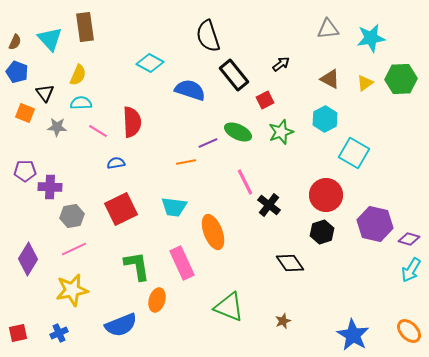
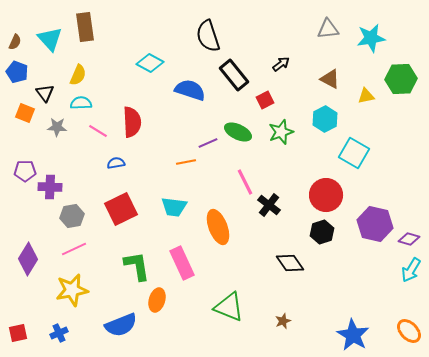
yellow triangle at (365, 83): moved 1 px right, 13 px down; rotated 24 degrees clockwise
orange ellipse at (213, 232): moved 5 px right, 5 px up
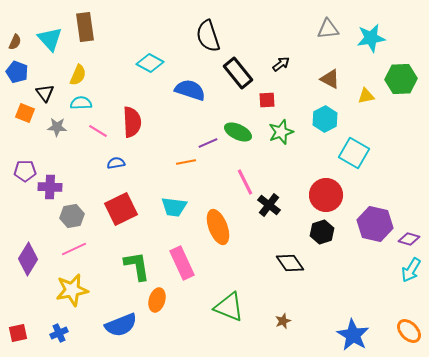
black rectangle at (234, 75): moved 4 px right, 2 px up
red square at (265, 100): moved 2 px right; rotated 24 degrees clockwise
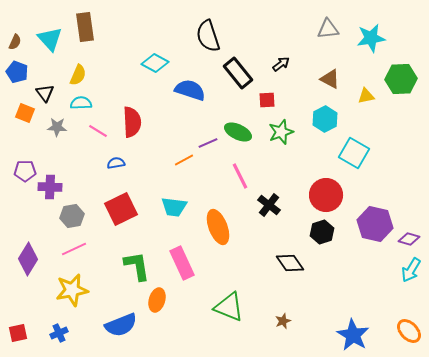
cyan diamond at (150, 63): moved 5 px right
orange line at (186, 162): moved 2 px left, 2 px up; rotated 18 degrees counterclockwise
pink line at (245, 182): moved 5 px left, 6 px up
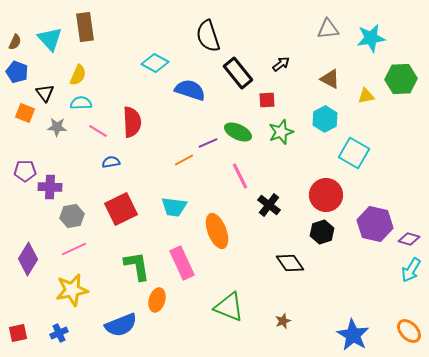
blue semicircle at (116, 163): moved 5 px left, 1 px up
orange ellipse at (218, 227): moved 1 px left, 4 px down
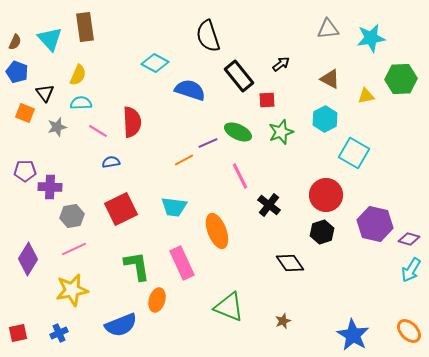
black rectangle at (238, 73): moved 1 px right, 3 px down
gray star at (57, 127): rotated 18 degrees counterclockwise
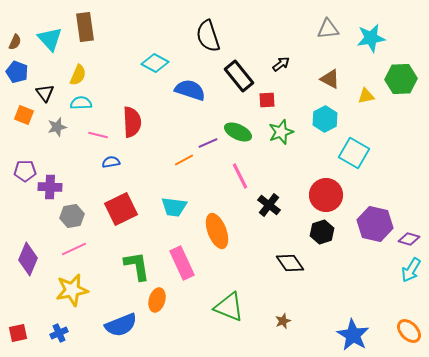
orange square at (25, 113): moved 1 px left, 2 px down
pink line at (98, 131): moved 4 px down; rotated 18 degrees counterclockwise
purple diamond at (28, 259): rotated 8 degrees counterclockwise
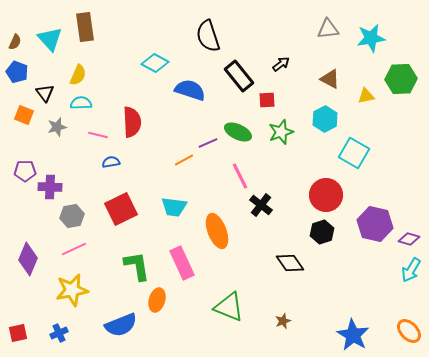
black cross at (269, 205): moved 8 px left
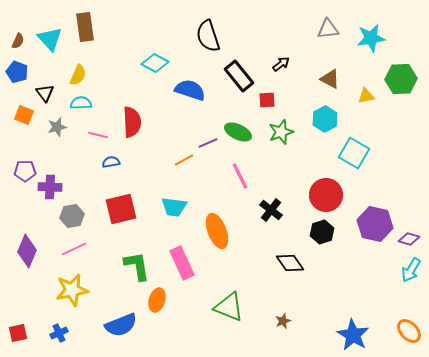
brown semicircle at (15, 42): moved 3 px right, 1 px up
black cross at (261, 205): moved 10 px right, 5 px down
red square at (121, 209): rotated 12 degrees clockwise
purple diamond at (28, 259): moved 1 px left, 8 px up
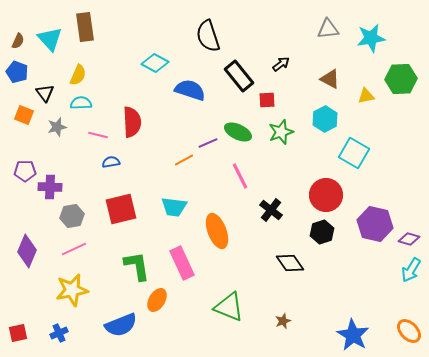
orange ellipse at (157, 300): rotated 15 degrees clockwise
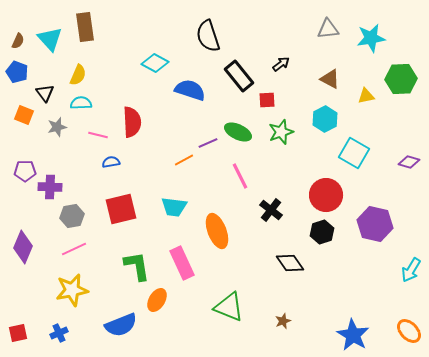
purple diamond at (409, 239): moved 77 px up
purple diamond at (27, 251): moved 4 px left, 4 px up
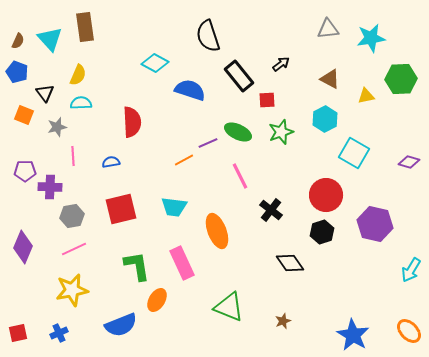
pink line at (98, 135): moved 25 px left, 21 px down; rotated 72 degrees clockwise
